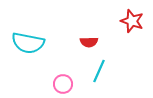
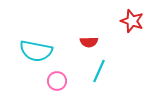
cyan semicircle: moved 8 px right, 8 px down
pink circle: moved 6 px left, 3 px up
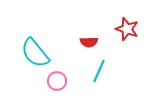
red star: moved 5 px left, 8 px down
cyan semicircle: moved 1 px left, 2 px down; rotated 40 degrees clockwise
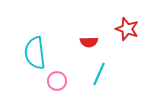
cyan semicircle: rotated 32 degrees clockwise
cyan line: moved 3 px down
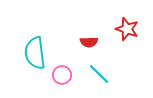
cyan line: rotated 70 degrees counterclockwise
pink circle: moved 5 px right, 6 px up
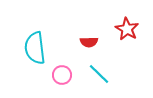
red star: rotated 10 degrees clockwise
cyan semicircle: moved 5 px up
